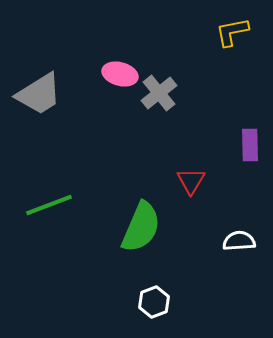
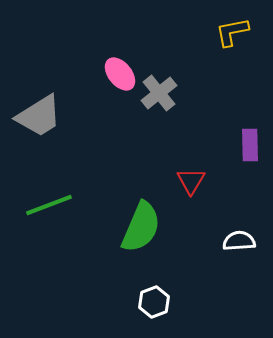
pink ellipse: rotated 36 degrees clockwise
gray trapezoid: moved 22 px down
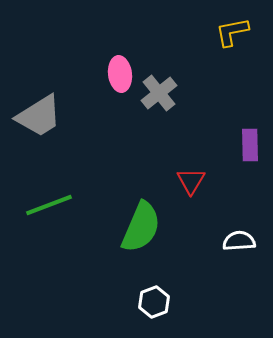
pink ellipse: rotated 32 degrees clockwise
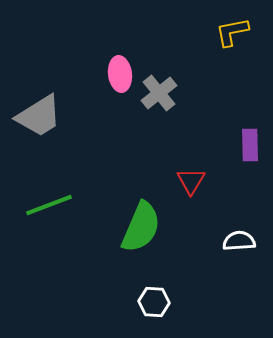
white hexagon: rotated 24 degrees clockwise
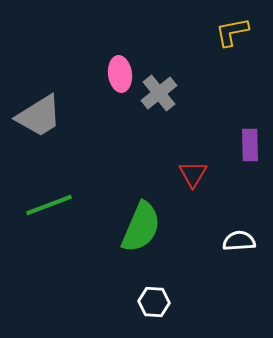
red triangle: moved 2 px right, 7 px up
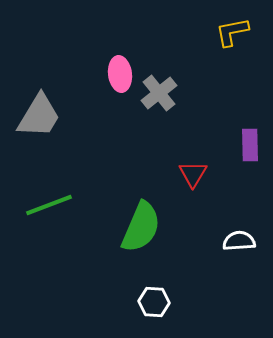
gray trapezoid: rotated 27 degrees counterclockwise
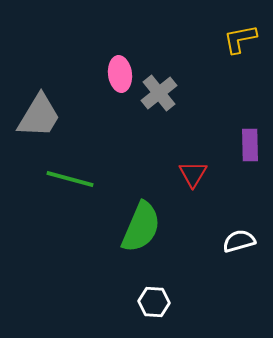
yellow L-shape: moved 8 px right, 7 px down
green line: moved 21 px right, 26 px up; rotated 36 degrees clockwise
white semicircle: rotated 12 degrees counterclockwise
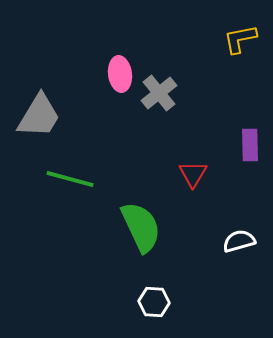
green semicircle: rotated 48 degrees counterclockwise
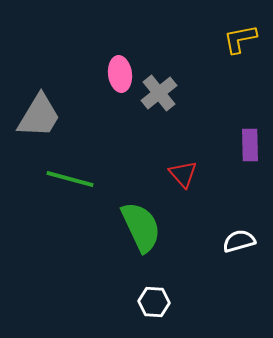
red triangle: moved 10 px left; rotated 12 degrees counterclockwise
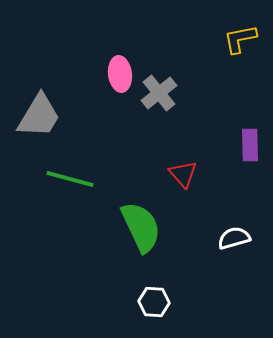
white semicircle: moved 5 px left, 3 px up
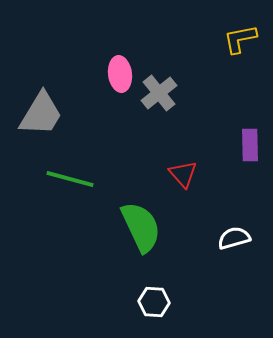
gray trapezoid: moved 2 px right, 2 px up
